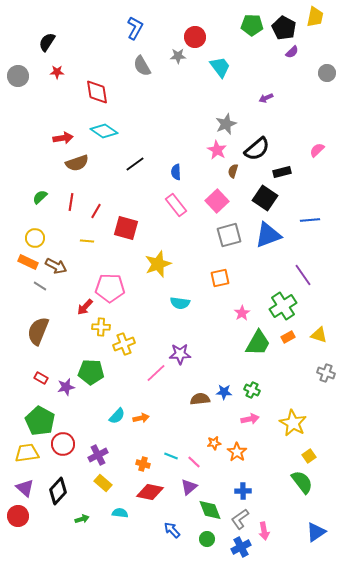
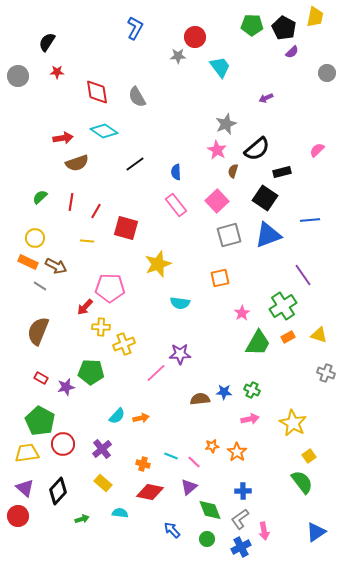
gray semicircle at (142, 66): moved 5 px left, 31 px down
orange star at (214, 443): moved 2 px left, 3 px down
purple cross at (98, 455): moved 4 px right, 6 px up; rotated 12 degrees counterclockwise
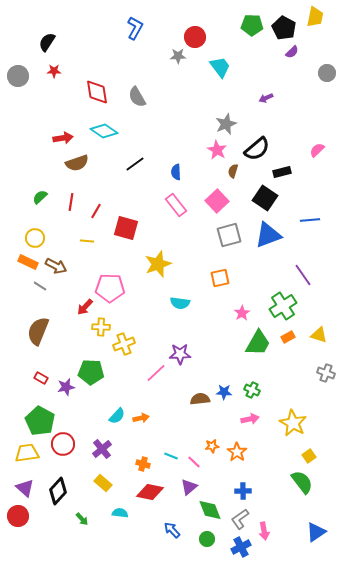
red star at (57, 72): moved 3 px left, 1 px up
green arrow at (82, 519): rotated 64 degrees clockwise
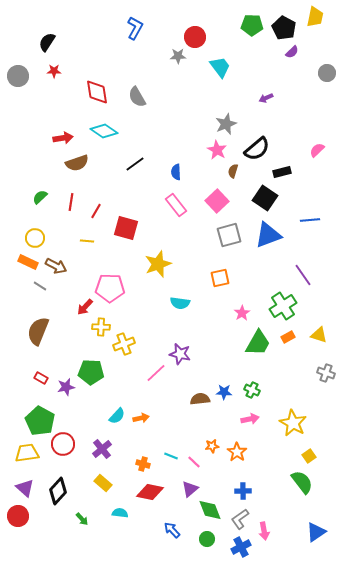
purple star at (180, 354): rotated 15 degrees clockwise
purple triangle at (189, 487): moved 1 px right, 2 px down
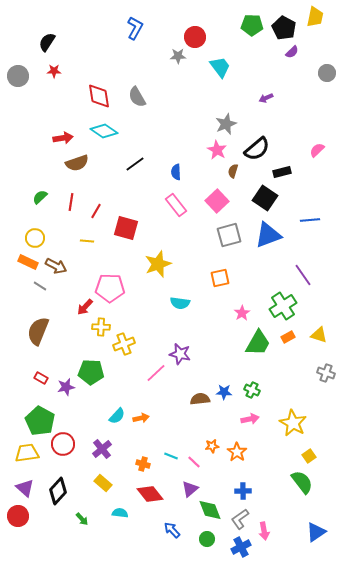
red diamond at (97, 92): moved 2 px right, 4 px down
red diamond at (150, 492): moved 2 px down; rotated 40 degrees clockwise
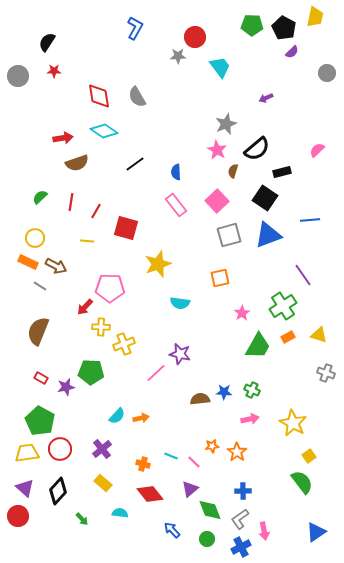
green trapezoid at (258, 343): moved 3 px down
red circle at (63, 444): moved 3 px left, 5 px down
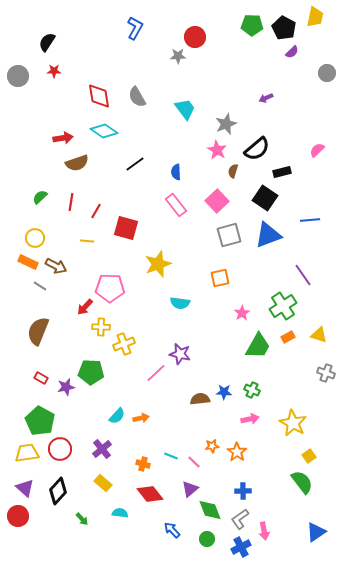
cyan trapezoid at (220, 67): moved 35 px left, 42 px down
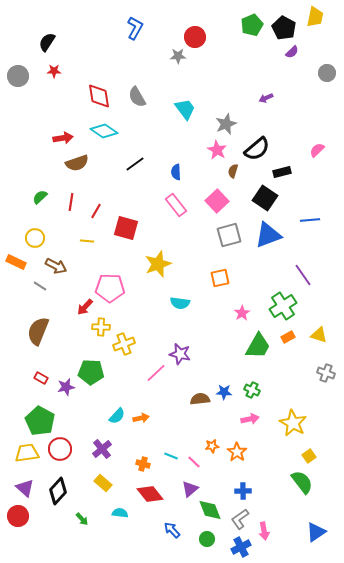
green pentagon at (252, 25): rotated 25 degrees counterclockwise
orange rectangle at (28, 262): moved 12 px left
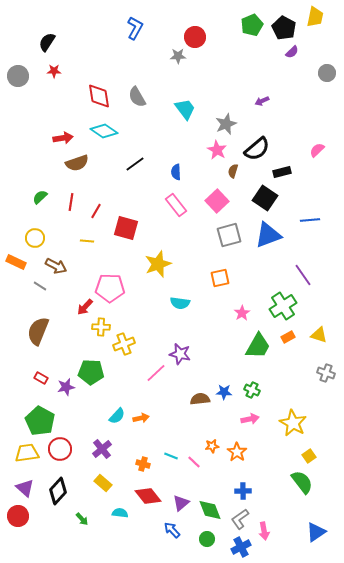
purple arrow at (266, 98): moved 4 px left, 3 px down
purple triangle at (190, 489): moved 9 px left, 14 px down
red diamond at (150, 494): moved 2 px left, 2 px down
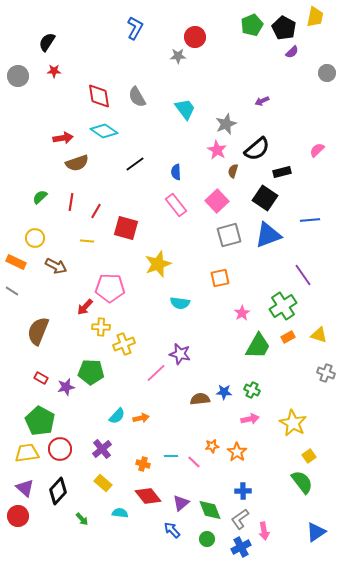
gray line at (40, 286): moved 28 px left, 5 px down
cyan line at (171, 456): rotated 24 degrees counterclockwise
